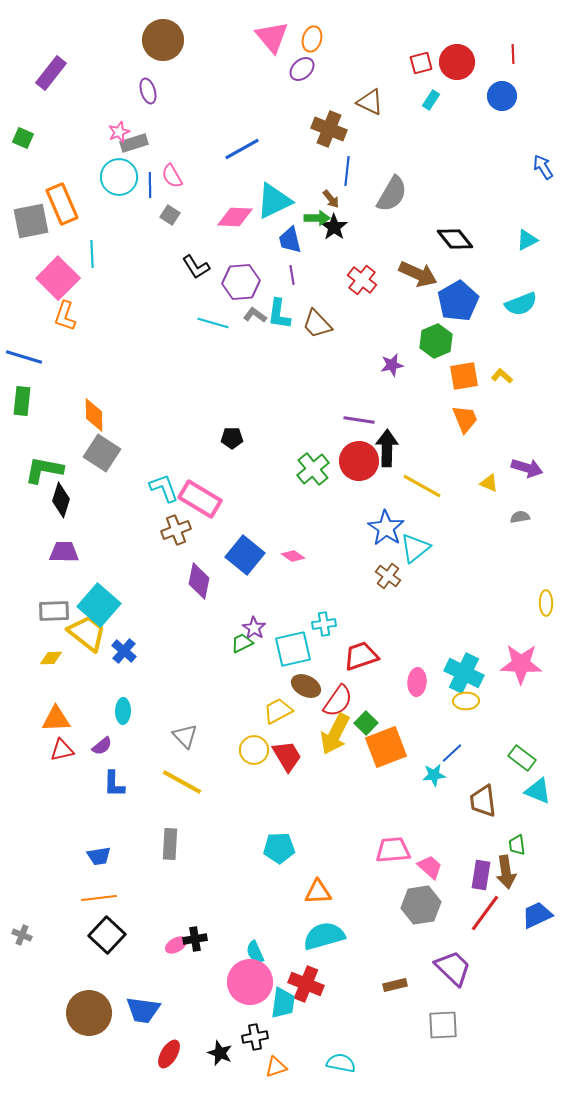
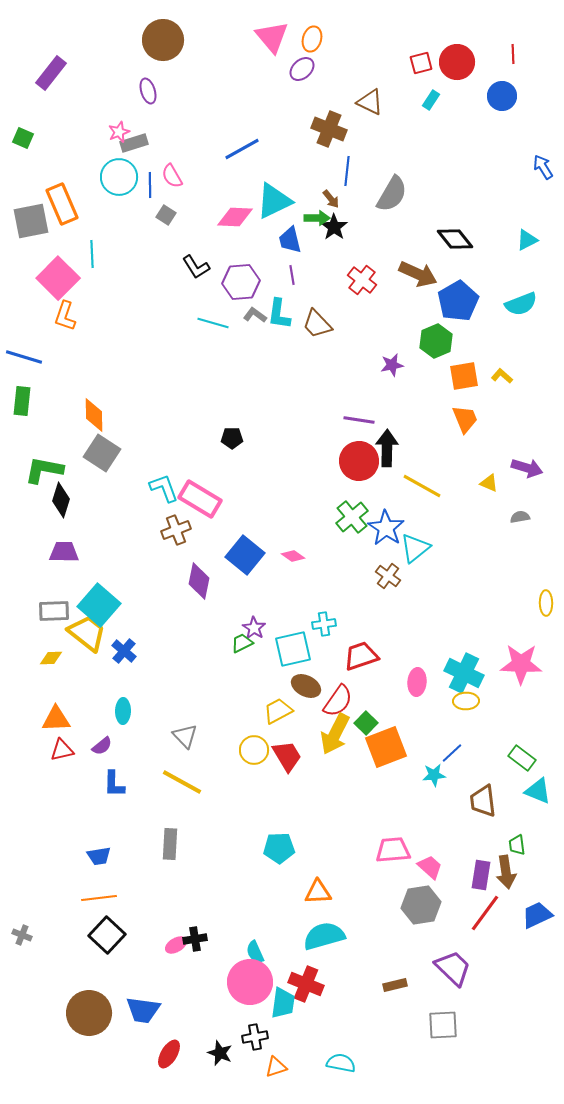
gray square at (170, 215): moved 4 px left
green cross at (313, 469): moved 39 px right, 48 px down
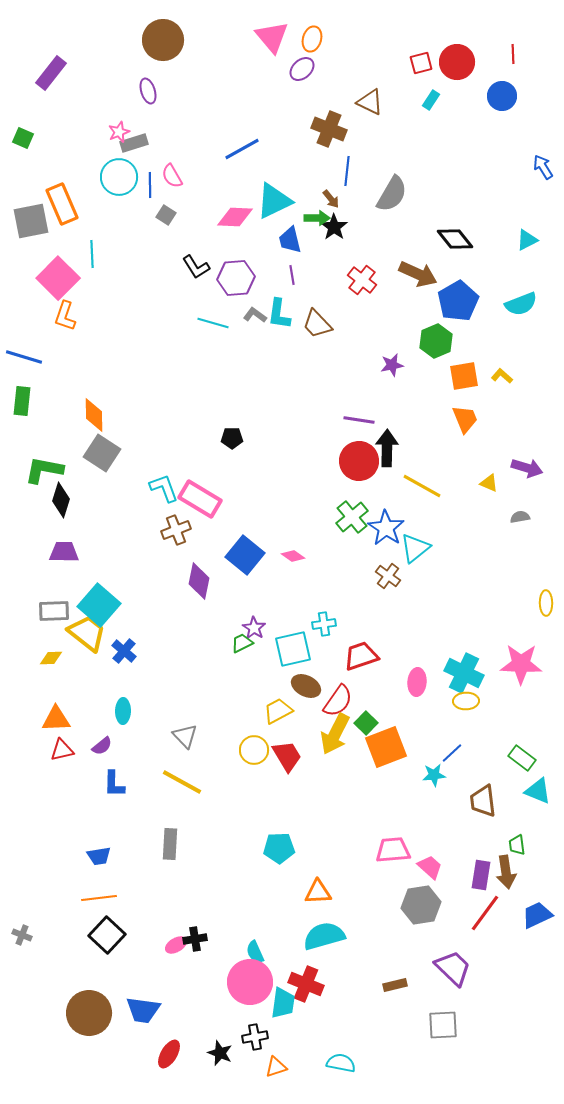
purple hexagon at (241, 282): moved 5 px left, 4 px up
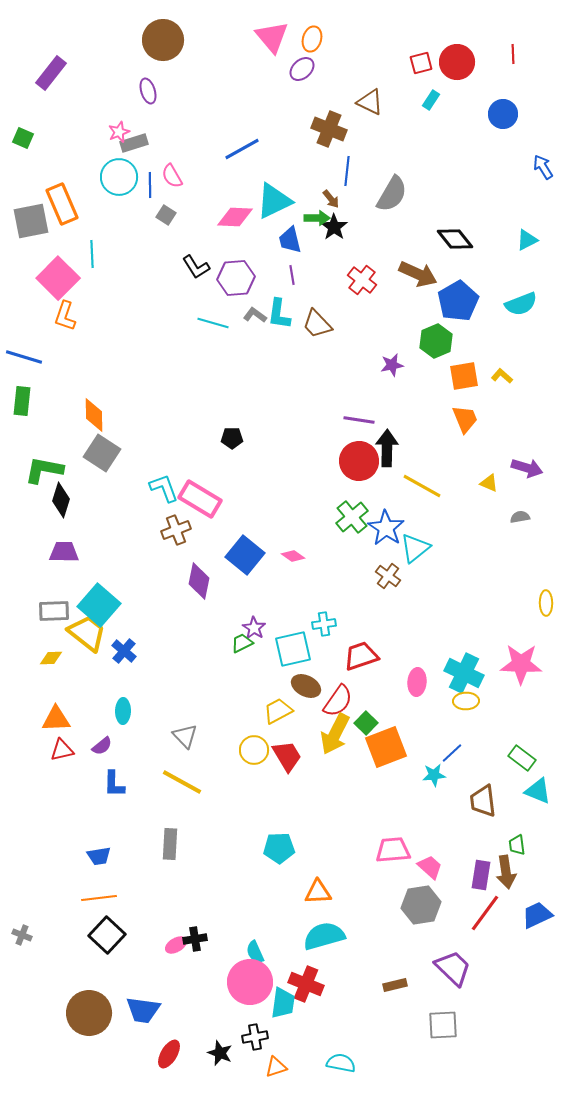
blue circle at (502, 96): moved 1 px right, 18 px down
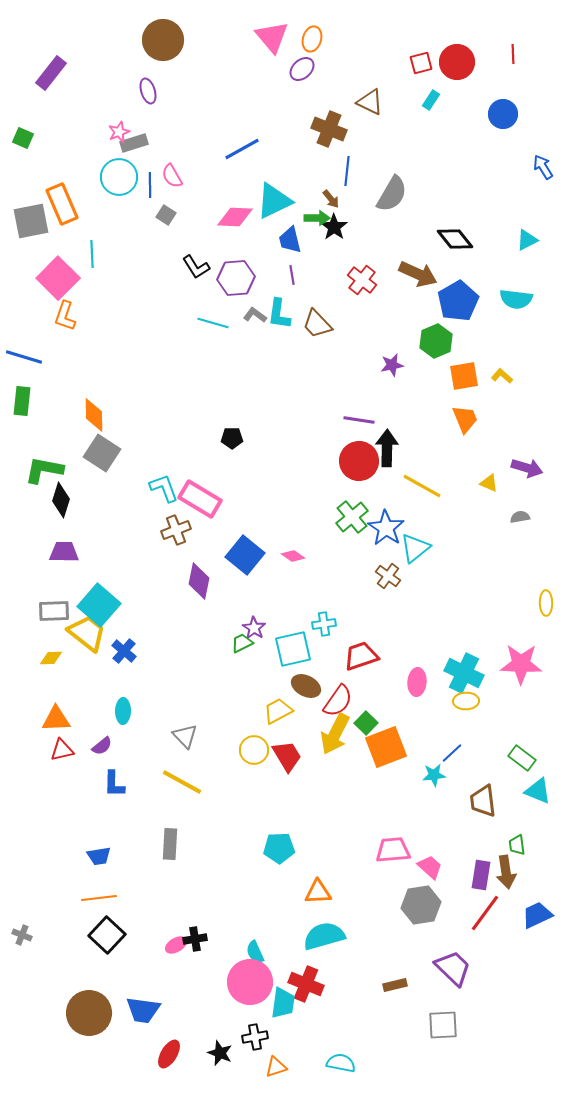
cyan semicircle at (521, 304): moved 5 px left, 5 px up; rotated 28 degrees clockwise
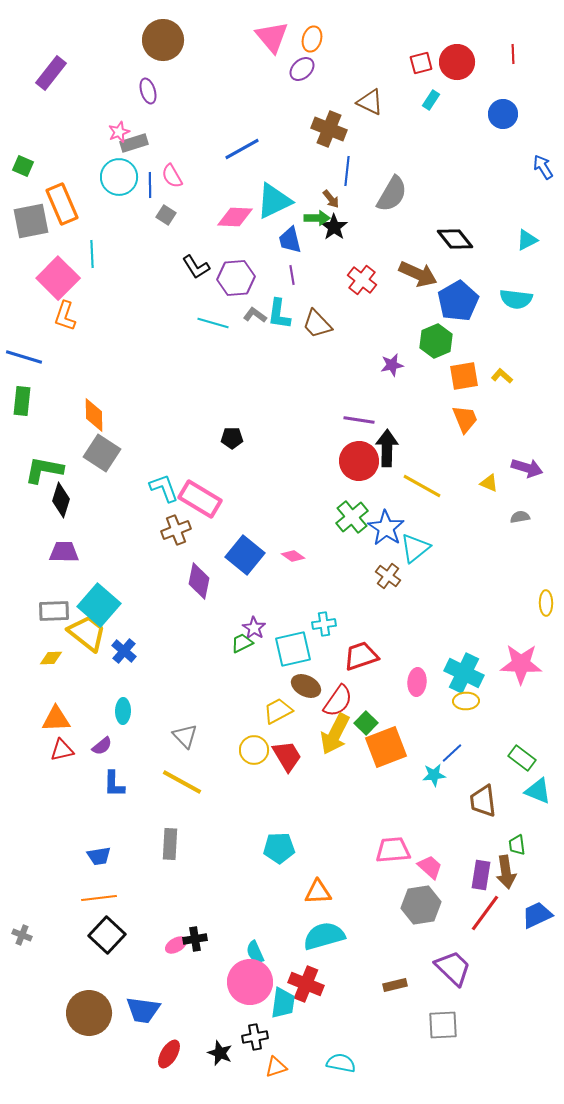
green square at (23, 138): moved 28 px down
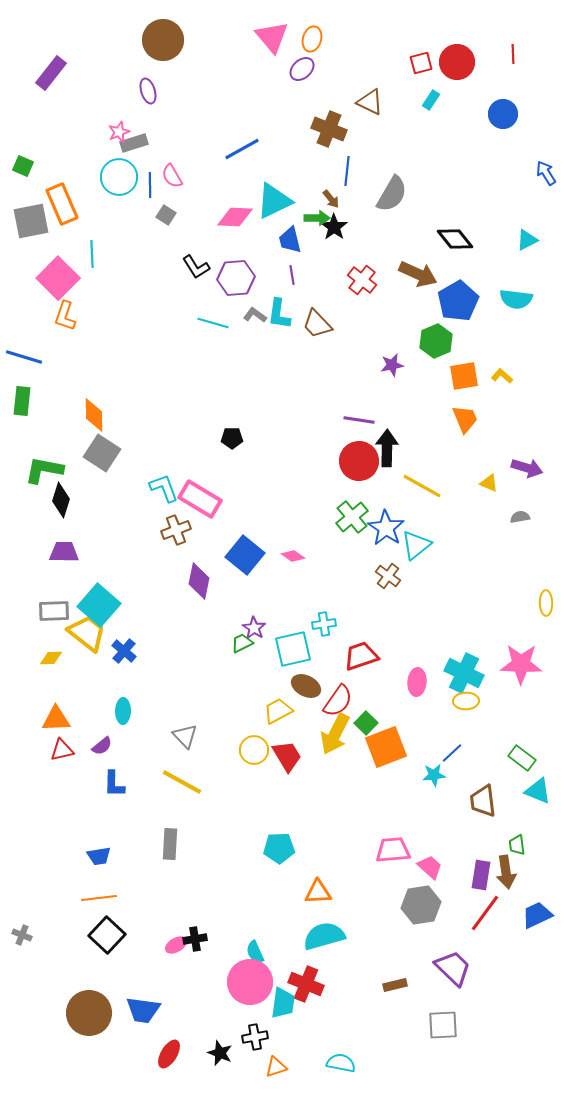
blue arrow at (543, 167): moved 3 px right, 6 px down
cyan triangle at (415, 548): moved 1 px right, 3 px up
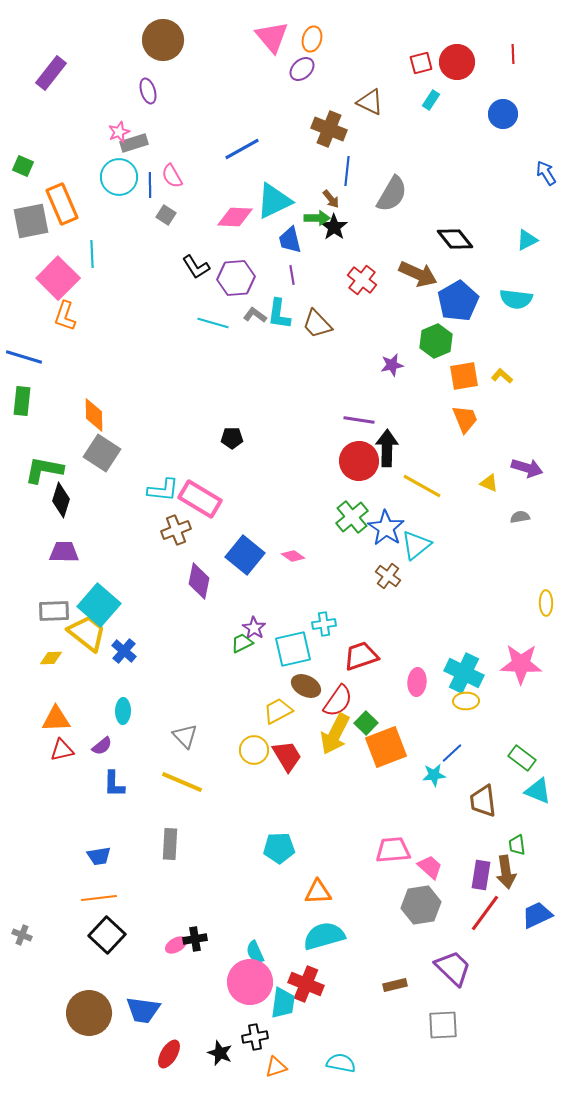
cyan L-shape at (164, 488): moved 1 px left, 2 px down; rotated 116 degrees clockwise
yellow line at (182, 782): rotated 6 degrees counterclockwise
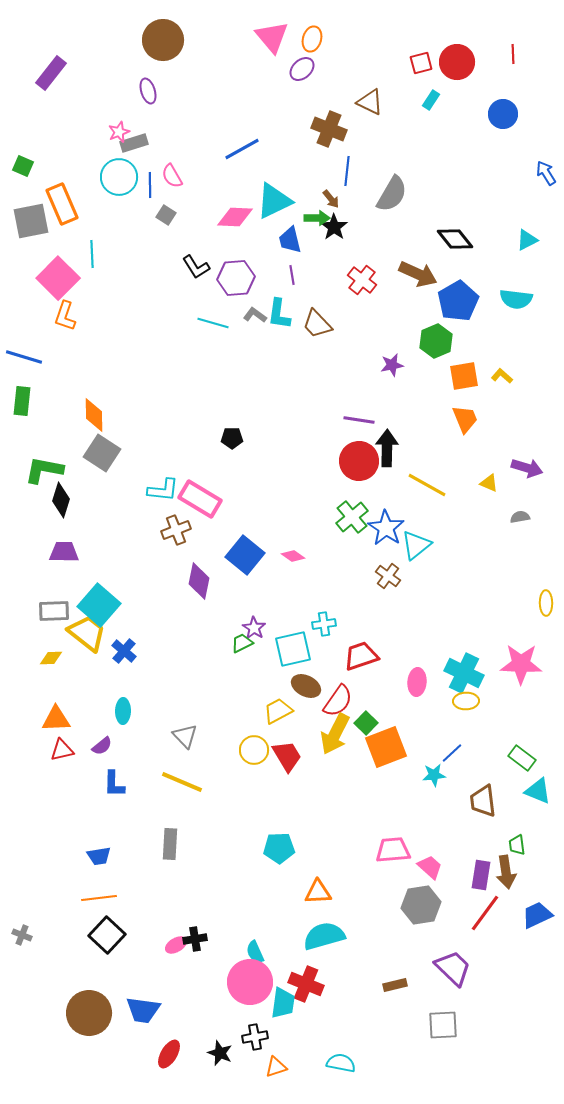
yellow line at (422, 486): moved 5 px right, 1 px up
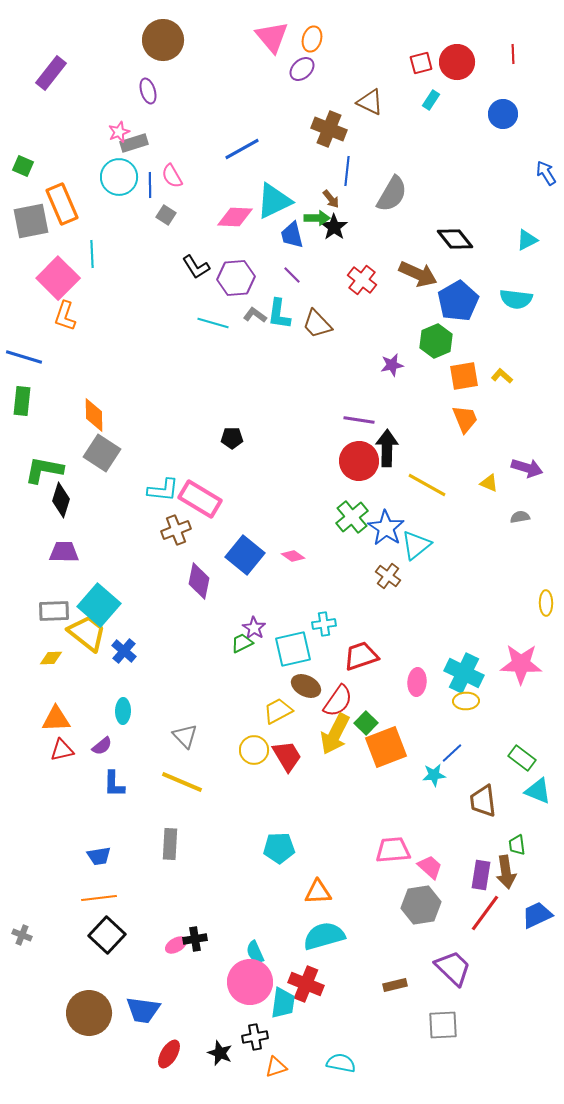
blue trapezoid at (290, 240): moved 2 px right, 5 px up
purple line at (292, 275): rotated 36 degrees counterclockwise
